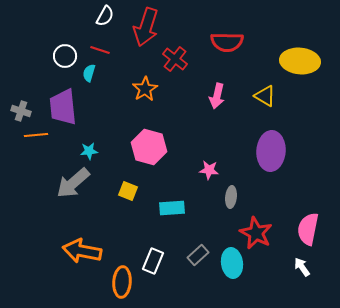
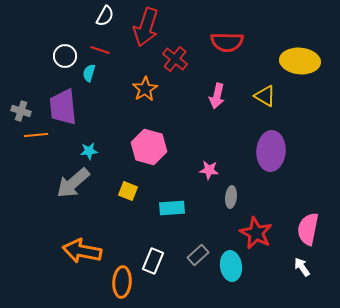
cyan ellipse: moved 1 px left, 3 px down
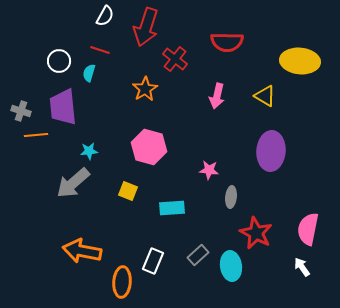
white circle: moved 6 px left, 5 px down
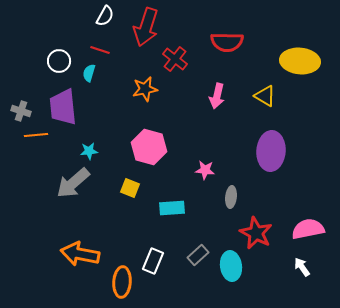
orange star: rotated 20 degrees clockwise
pink star: moved 4 px left
yellow square: moved 2 px right, 3 px up
pink semicircle: rotated 68 degrees clockwise
orange arrow: moved 2 px left, 3 px down
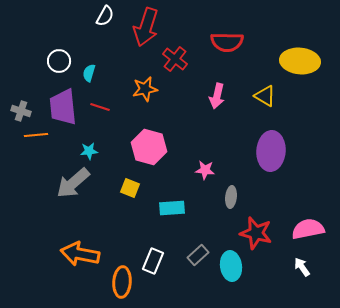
red line: moved 57 px down
red star: rotated 12 degrees counterclockwise
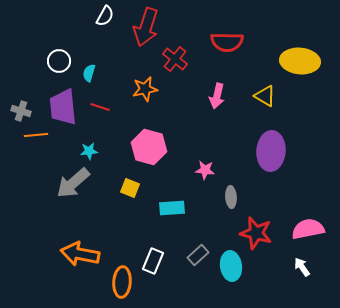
gray ellipse: rotated 10 degrees counterclockwise
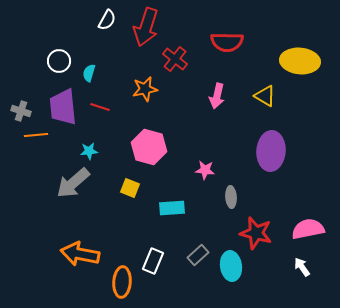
white semicircle: moved 2 px right, 4 px down
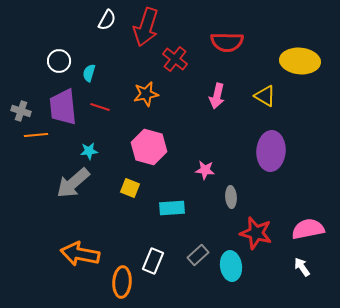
orange star: moved 1 px right, 5 px down
